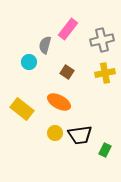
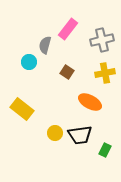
orange ellipse: moved 31 px right
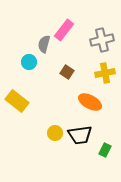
pink rectangle: moved 4 px left, 1 px down
gray semicircle: moved 1 px left, 1 px up
yellow rectangle: moved 5 px left, 8 px up
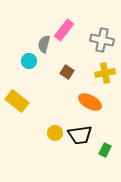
gray cross: rotated 25 degrees clockwise
cyan circle: moved 1 px up
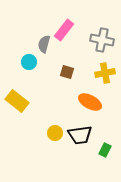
cyan circle: moved 1 px down
brown square: rotated 16 degrees counterclockwise
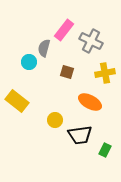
gray cross: moved 11 px left, 1 px down; rotated 15 degrees clockwise
gray semicircle: moved 4 px down
yellow circle: moved 13 px up
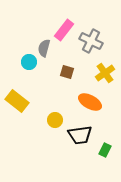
yellow cross: rotated 24 degrees counterclockwise
